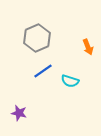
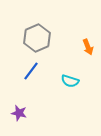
blue line: moved 12 px left; rotated 18 degrees counterclockwise
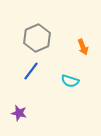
orange arrow: moved 5 px left
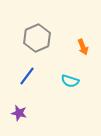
blue line: moved 4 px left, 5 px down
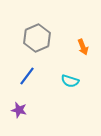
purple star: moved 3 px up
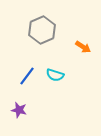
gray hexagon: moved 5 px right, 8 px up
orange arrow: rotated 35 degrees counterclockwise
cyan semicircle: moved 15 px left, 6 px up
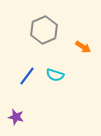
gray hexagon: moved 2 px right
purple star: moved 3 px left, 7 px down
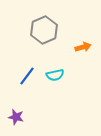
orange arrow: rotated 49 degrees counterclockwise
cyan semicircle: rotated 30 degrees counterclockwise
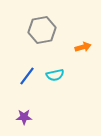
gray hexagon: moved 2 px left; rotated 12 degrees clockwise
purple star: moved 8 px right; rotated 14 degrees counterclockwise
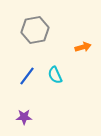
gray hexagon: moved 7 px left
cyan semicircle: rotated 78 degrees clockwise
